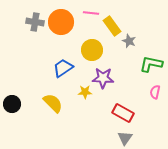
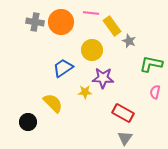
black circle: moved 16 px right, 18 px down
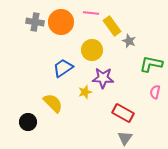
yellow star: rotated 16 degrees counterclockwise
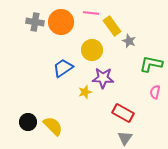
yellow semicircle: moved 23 px down
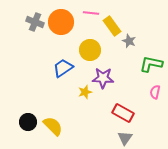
gray cross: rotated 12 degrees clockwise
yellow circle: moved 2 px left
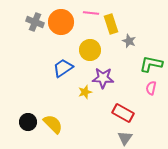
yellow rectangle: moved 1 px left, 2 px up; rotated 18 degrees clockwise
pink semicircle: moved 4 px left, 4 px up
yellow semicircle: moved 2 px up
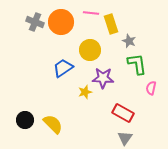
green L-shape: moved 14 px left; rotated 70 degrees clockwise
black circle: moved 3 px left, 2 px up
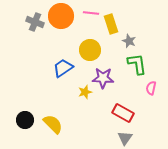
orange circle: moved 6 px up
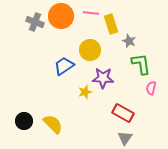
green L-shape: moved 4 px right
blue trapezoid: moved 1 px right, 2 px up
black circle: moved 1 px left, 1 px down
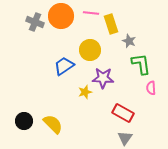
pink semicircle: rotated 16 degrees counterclockwise
